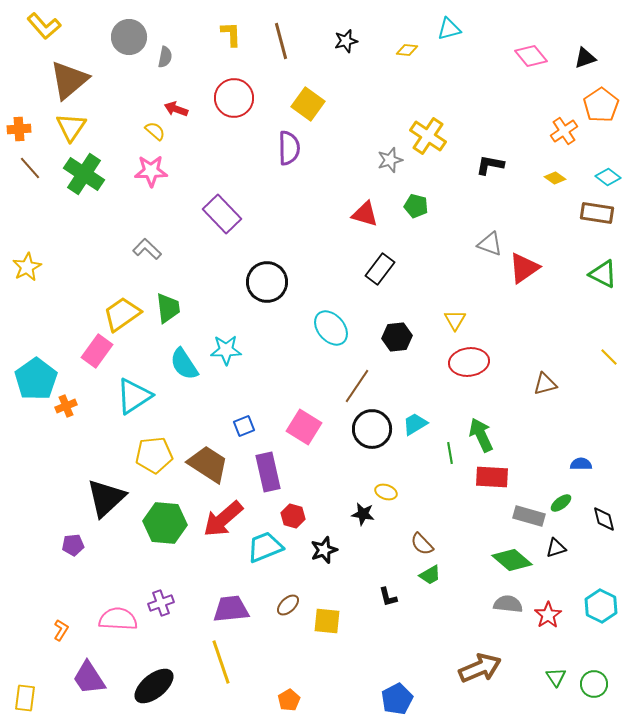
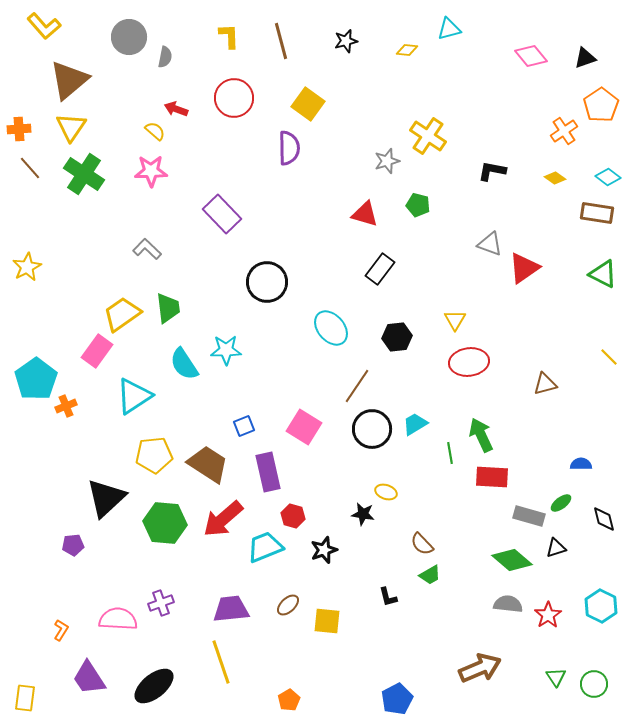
yellow L-shape at (231, 34): moved 2 px left, 2 px down
gray star at (390, 160): moved 3 px left, 1 px down
black L-shape at (490, 165): moved 2 px right, 6 px down
green pentagon at (416, 206): moved 2 px right, 1 px up
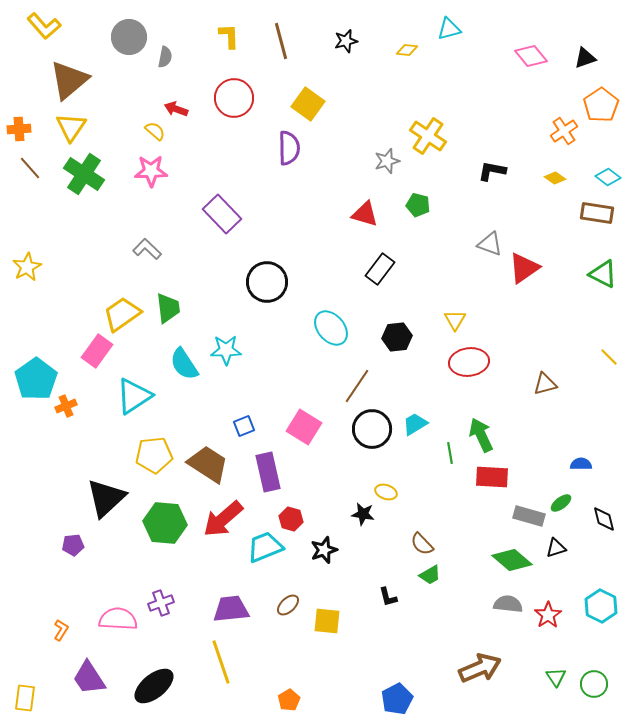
red hexagon at (293, 516): moved 2 px left, 3 px down
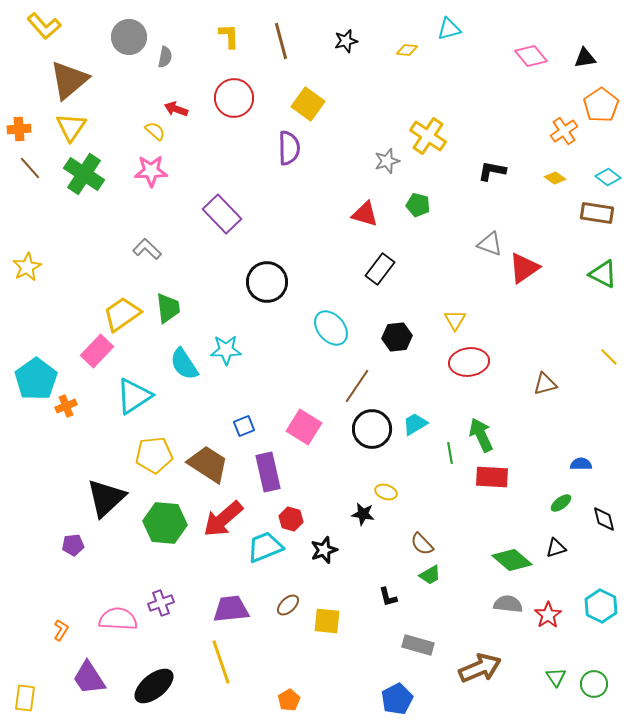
black triangle at (585, 58): rotated 10 degrees clockwise
pink rectangle at (97, 351): rotated 8 degrees clockwise
gray rectangle at (529, 516): moved 111 px left, 129 px down
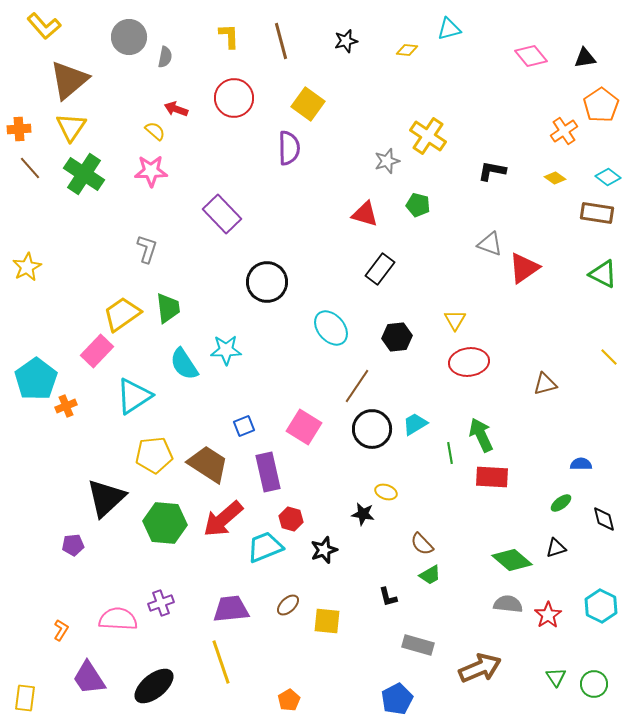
gray L-shape at (147, 249): rotated 64 degrees clockwise
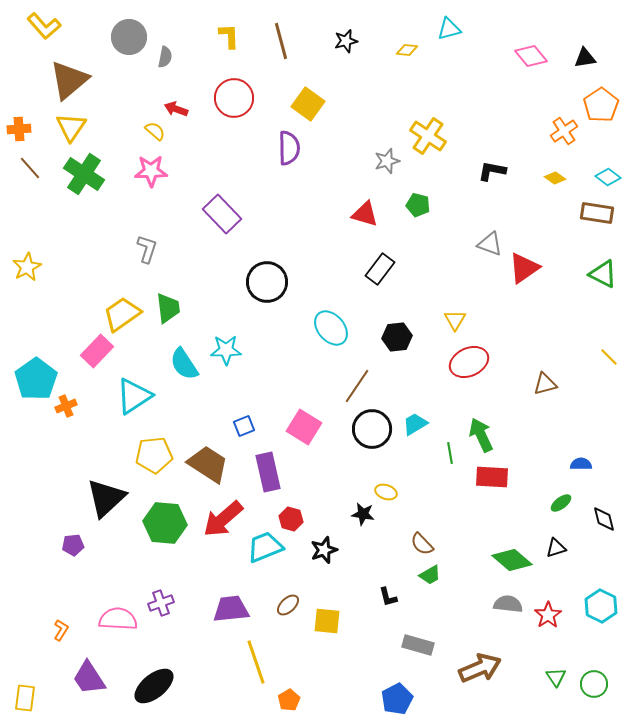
red ellipse at (469, 362): rotated 18 degrees counterclockwise
yellow line at (221, 662): moved 35 px right
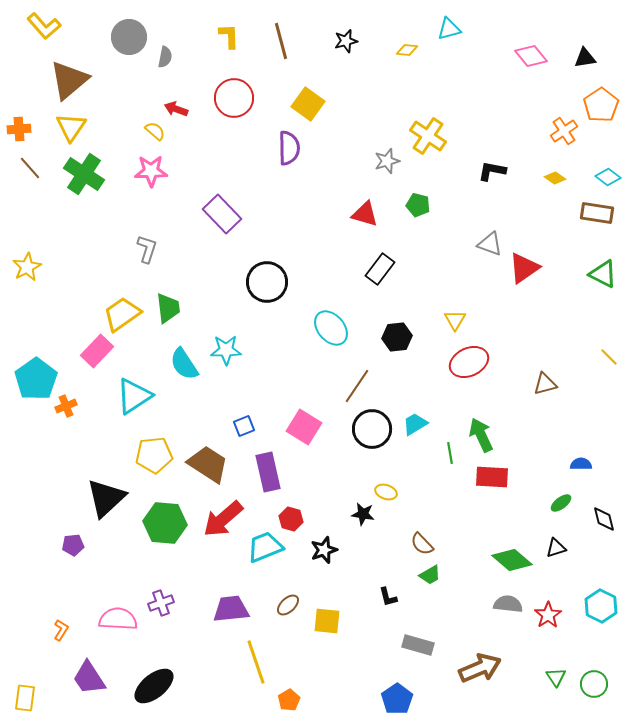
blue pentagon at (397, 699): rotated 8 degrees counterclockwise
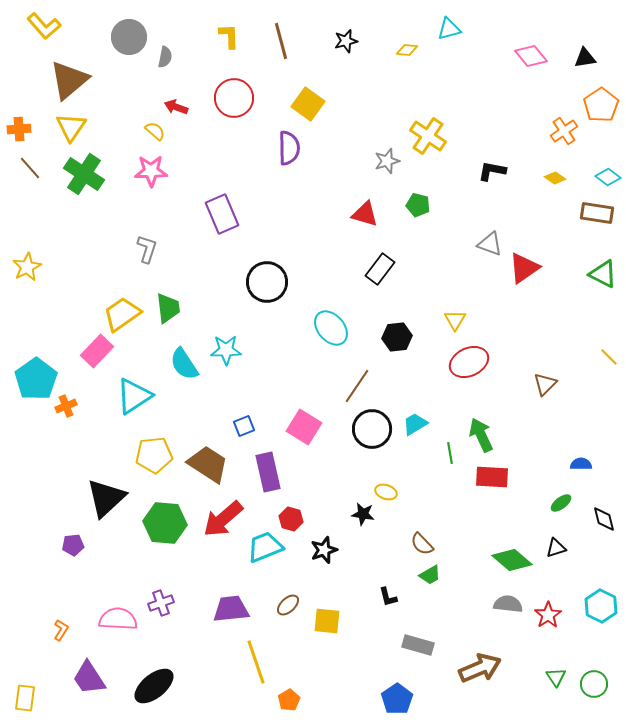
red arrow at (176, 109): moved 2 px up
purple rectangle at (222, 214): rotated 21 degrees clockwise
brown triangle at (545, 384): rotated 30 degrees counterclockwise
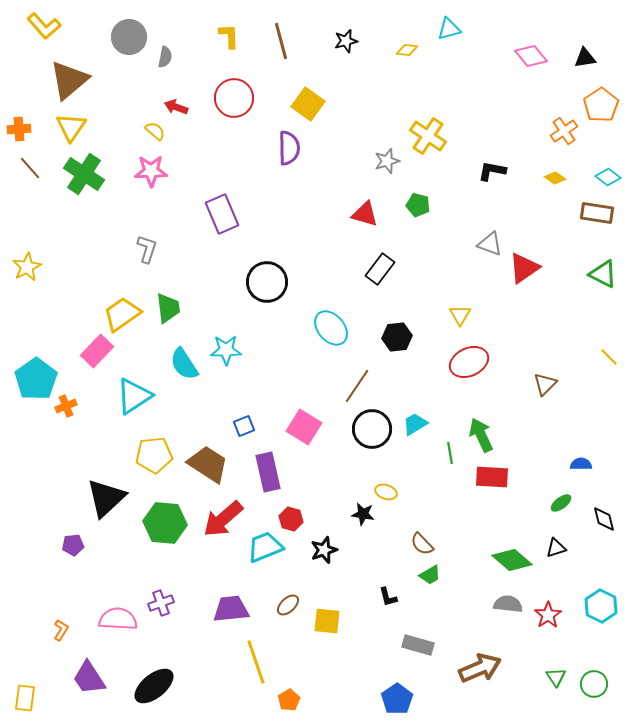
yellow triangle at (455, 320): moved 5 px right, 5 px up
